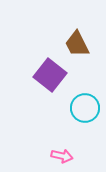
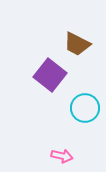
brown trapezoid: rotated 36 degrees counterclockwise
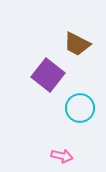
purple square: moved 2 px left
cyan circle: moved 5 px left
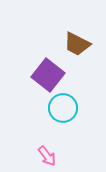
cyan circle: moved 17 px left
pink arrow: moved 15 px left; rotated 40 degrees clockwise
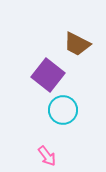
cyan circle: moved 2 px down
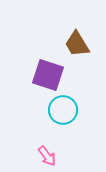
brown trapezoid: rotated 32 degrees clockwise
purple square: rotated 20 degrees counterclockwise
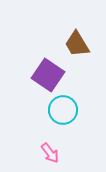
purple square: rotated 16 degrees clockwise
pink arrow: moved 3 px right, 3 px up
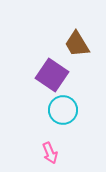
purple square: moved 4 px right
pink arrow: rotated 15 degrees clockwise
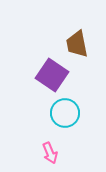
brown trapezoid: rotated 20 degrees clockwise
cyan circle: moved 2 px right, 3 px down
